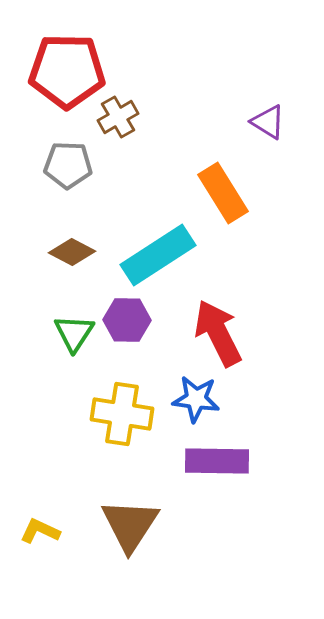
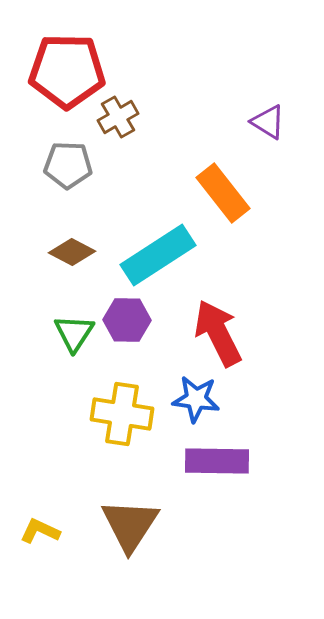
orange rectangle: rotated 6 degrees counterclockwise
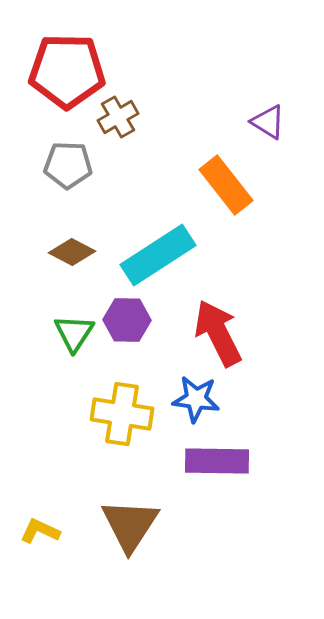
orange rectangle: moved 3 px right, 8 px up
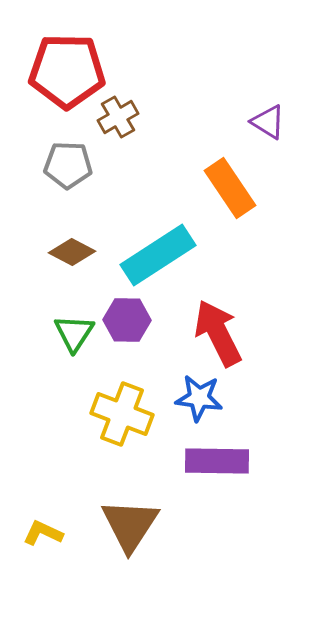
orange rectangle: moved 4 px right, 3 px down; rotated 4 degrees clockwise
blue star: moved 3 px right, 1 px up
yellow cross: rotated 12 degrees clockwise
yellow L-shape: moved 3 px right, 2 px down
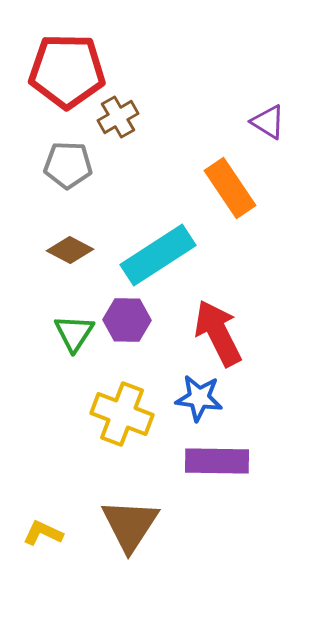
brown diamond: moved 2 px left, 2 px up
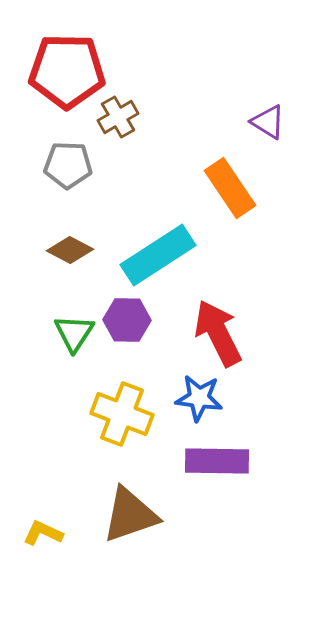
brown triangle: moved 10 px up; rotated 38 degrees clockwise
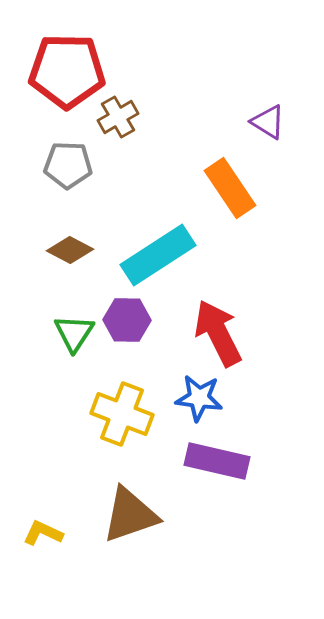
purple rectangle: rotated 12 degrees clockwise
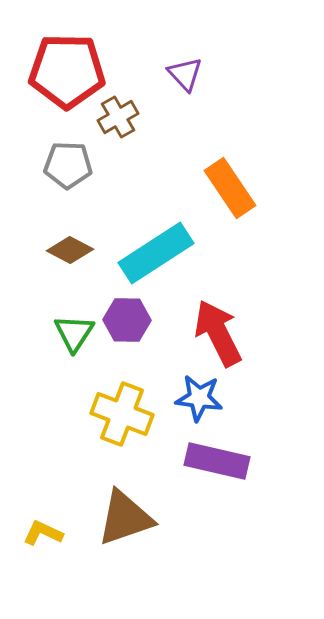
purple triangle: moved 83 px left, 48 px up; rotated 15 degrees clockwise
cyan rectangle: moved 2 px left, 2 px up
brown triangle: moved 5 px left, 3 px down
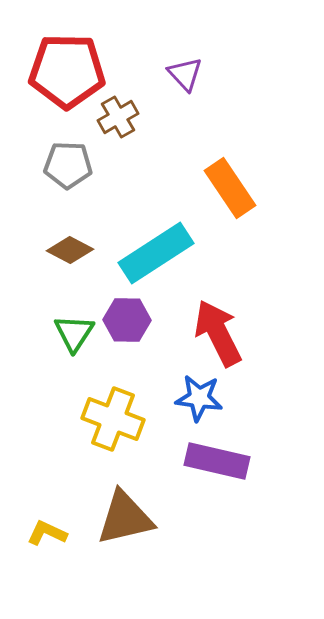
yellow cross: moved 9 px left, 5 px down
brown triangle: rotated 6 degrees clockwise
yellow L-shape: moved 4 px right
